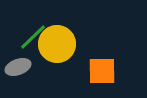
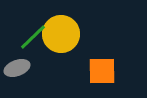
yellow circle: moved 4 px right, 10 px up
gray ellipse: moved 1 px left, 1 px down
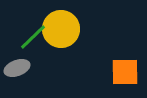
yellow circle: moved 5 px up
orange square: moved 23 px right, 1 px down
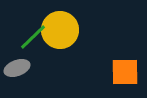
yellow circle: moved 1 px left, 1 px down
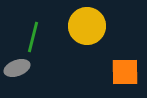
yellow circle: moved 27 px right, 4 px up
green line: rotated 32 degrees counterclockwise
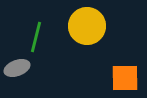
green line: moved 3 px right
orange square: moved 6 px down
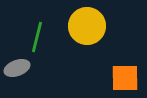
green line: moved 1 px right
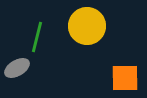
gray ellipse: rotated 10 degrees counterclockwise
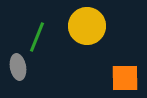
green line: rotated 8 degrees clockwise
gray ellipse: moved 1 px right, 1 px up; rotated 70 degrees counterclockwise
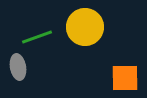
yellow circle: moved 2 px left, 1 px down
green line: rotated 48 degrees clockwise
